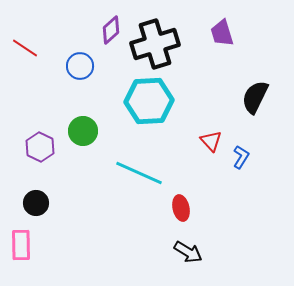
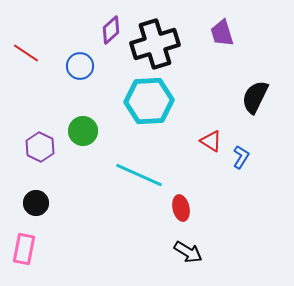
red line: moved 1 px right, 5 px down
red triangle: rotated 15 degrees counterclockwise
cyan line: moved 2 px down
pink rectangle: moved 3 px right, 4 px down; rotated 12 degrees clockwise
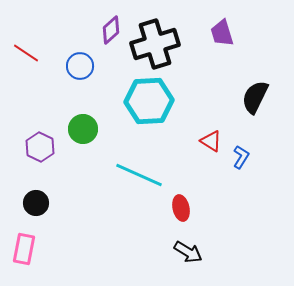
green circle: moved 2 px up
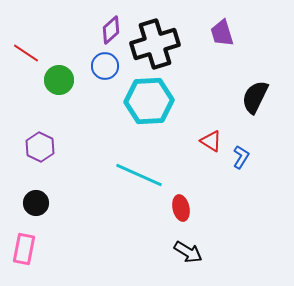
blue circle: moved 25 px right
green circle: moved 24 px left, 49 px up
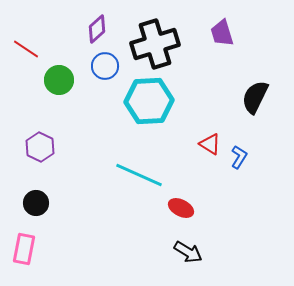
purple diamond: moved 14 px left, 1 px up
red line: moved 4 px up
red triangle: moved 1 px left, 3 px down
blue L-shape: moved 2 px left
red ellipse: rotated 50 degrees counterclockwise
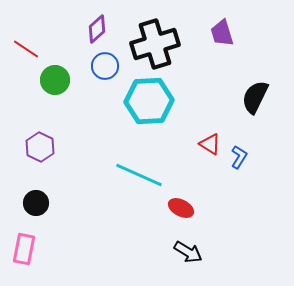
green circle: moved 4 px left
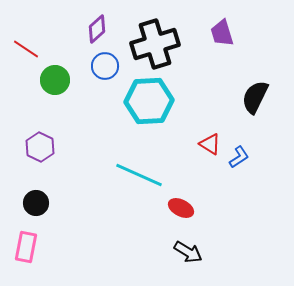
blue L-shape: rotated 25 degrees clockwise
pink rectangle: moved 2 px right, 2 px up
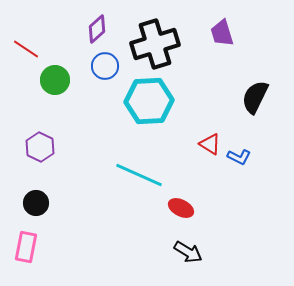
blue L-shape: rotated 60 degrees clockwise
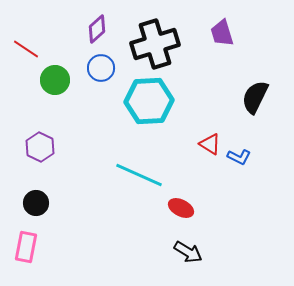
blue circle: moved 4 px left, 2 px down
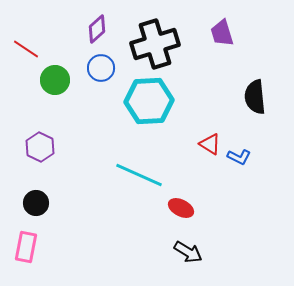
black semicircle: rotated 32 degrees counterclockwise
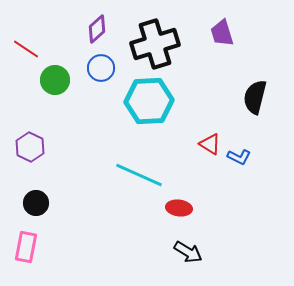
black semicircle: rotated 20 degrees clockwise
purple hexagon: moved 10 px left
red ellipse: moved 2 px left; rotated 20 degrees counterclockwise
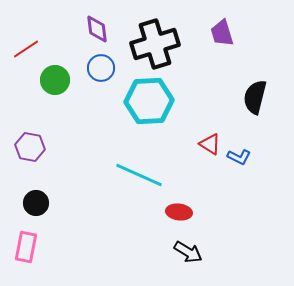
purple diamond: rotated 56 degrees counterclockwise
red line: rotated 68 degrees counterclockwise
purple hexagon: rotated 16 degrees counterclockwise
red ellipse: moved 4 px down
